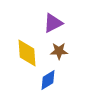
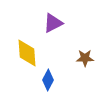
brown star: moved 26 px right, 7 px down
blue diamond: rotated 30 degrees counterclockwise
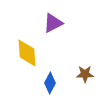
brown star: moved 16 px down
blue diamond: moved 2 px right, 3 px down
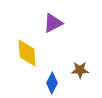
brown star: moved 5 px left, 4 px up
blue diamond: moved 2 px right
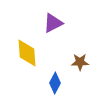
brown star: moved 8 px up
blue diamond: moved 3 px right
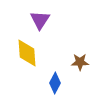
purple triangle: moved 13 px left, 3 px up; rotated 30 degrees counterclockwise
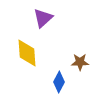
purple triangle: moved 3 px right, 2 px up; rotated 15 degrees clockwise
blue diamond: moved 4 px right, 1 px up
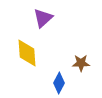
brown star: moved 1 px right, 1 px down
blue diamond: moved 1 px down
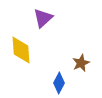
yellow diamond: moved 6 px left, 3 px up
brown star: rotated 24 degrees counterclockwise
